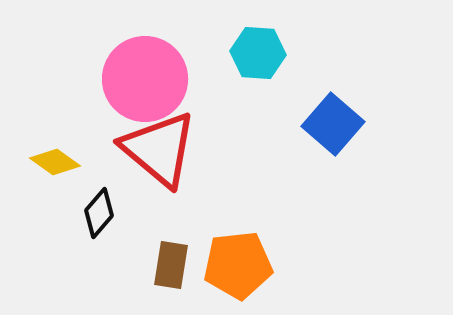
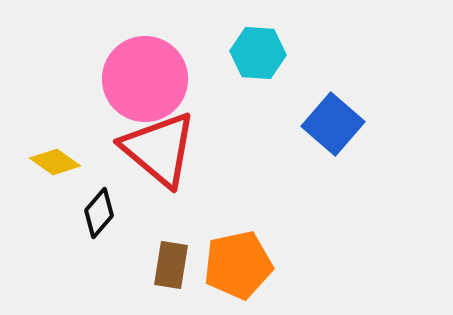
orange pentagon: rotated 6 degrees counterclockwise
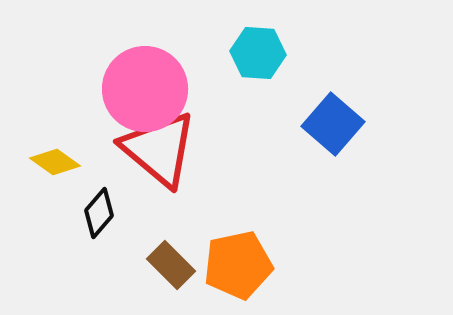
pink circle: moved 10 px down
brown rectangle: rotated 54 degrees counterclockwise
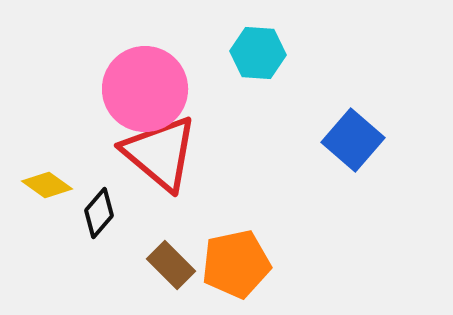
blue square: moved 20 px right, 16 px down
red triangle: moved 1 px right, 4 px down
yellow diamond: moved 8 px left, 23 px down
orange pentagon: moved 2 px left, 1 px up
